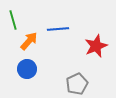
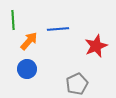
green line: rotated 12 degrees clockwise
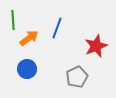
blue line: moved 1 px left, 1 px up; rotated 65 degrees counterclockwise
orange arrow: moved 3 px up; rotated 12 degrees clockwise
gray pentagon: moved 7 px up
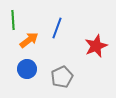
orange arrow: moved 2 px down
gray pentagon: moved 15 px left
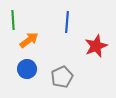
blue line: moved 10 px right, 6 px up; rotated 15 degrees counterclockwise
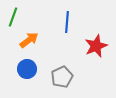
green line: moved 3 px up; rotated 24 degrees clockwise
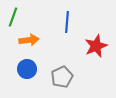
orange arrow: rotated 30 degrees clockwise
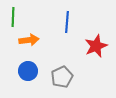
green line: rotated 18 degrees counterclockwise
blue circle: moved 1 px right, 2 px down
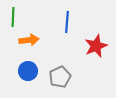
gray pentagon: moved 2 px left
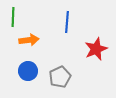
red star: moved 3 px down
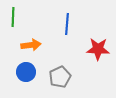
blue line: moved 2 px down
orange arrow: moved 2 px right, 5 px down
red star: moved 2 px right; rotated 25 degrees clockwise
blue circle: moved 2 px left, 1 px down
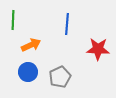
green line: moved 3 px down
orange arrow: rotated 18 degrees counterclockwise
blue circle: moved 2 px right
